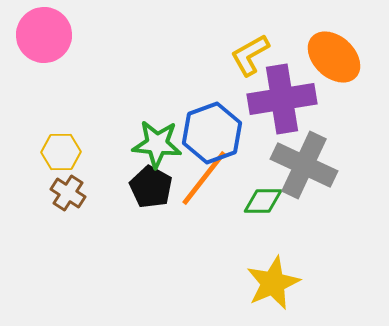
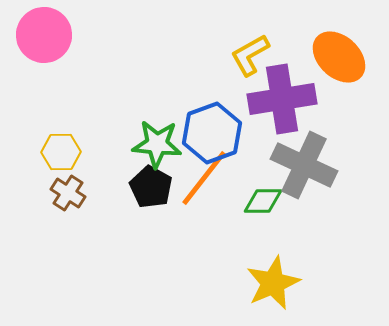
orange ellipse: moved 5 px right
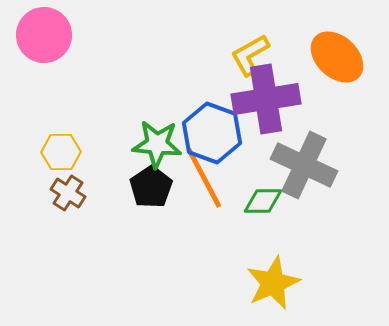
orange ellipse: moved 2 px left
purple cross: moved 16 px left
blue hexagon: rotated 20 degrees counterclockwise
orange line: rotated 66 degrees counterclockwise
black pentagon: rotated 9 degrees clockwise
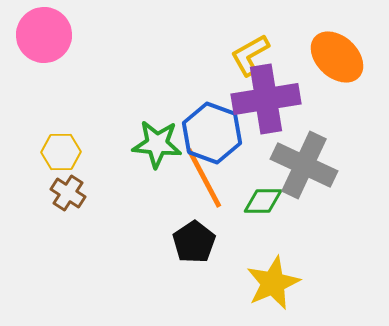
black pentagon: moved 43 px right, 55 px down
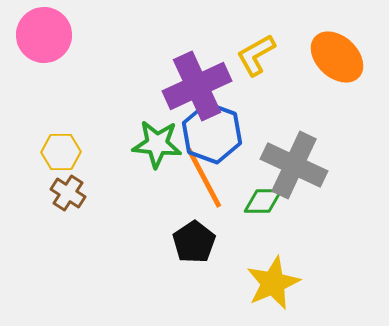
yellow L-shape: moved 6 px right
purple cross: moved 69 px left, 13 px up; rotated 16 degrees counterclockwise
gray cross: moved 10 px left
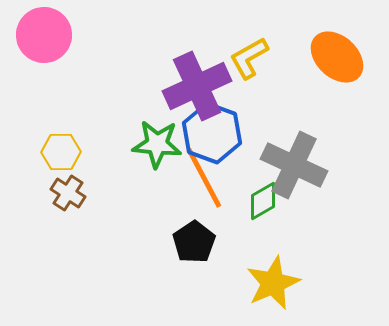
yellow L-shape: moved 7 px left, 3 px down
green diamond: rotated 30 degrees counterclockwise
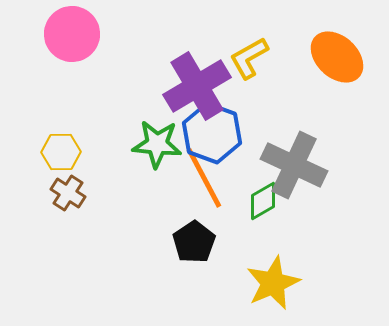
pink circle: moved 28 px right, 1 px up
purple cross: rotated 6 degrees counterclockwise
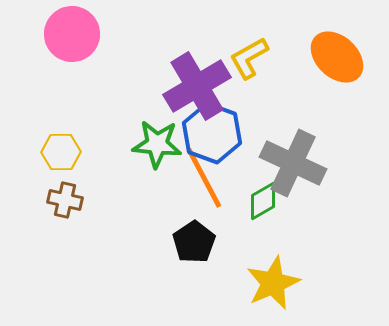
gray cross: moved 1 px left, 2 px up
brown cross: moved 3 px left, 7 px down; rotated 20 degrees counterclockwise
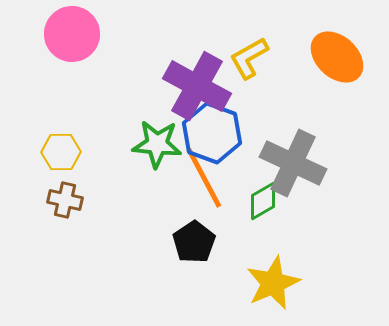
purple cross: rotated 30 degrees counterclockwise
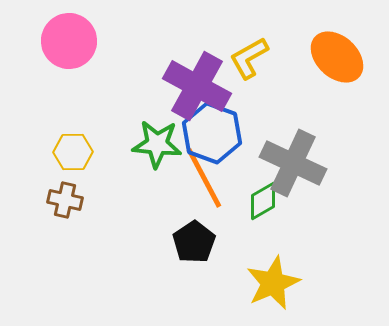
pink circle: moved 3 px left, 7 px down
yellow hexagon: moved 12 px right
